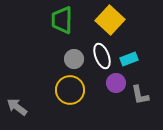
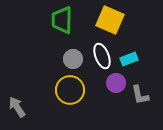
yellow square: rotated 20 degrees counterclockwise
gray circle: moved 1 px left
gray arrow: rotated 20 degrees clockwise
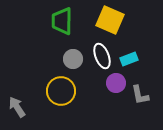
green trapezoid: moved 1 px down
yellow circle: moved 9 px left, 1 px down
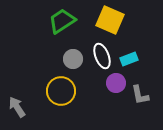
green trapezoid: rotated 56 degrees clockwise
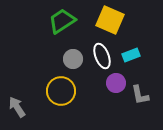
cyan rectangle: moved 2 px right, 4 px up
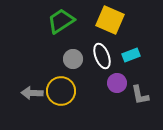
green trapezoid: moved 1 px left
purple circle: moved 1 px right
gray arrow: moved 15 px right, 14 px up; rotated 55 degrees counterclockwise
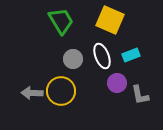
green trapezoid: rotated 92 degrees clockwise
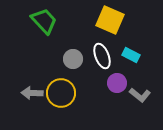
green trapezoid: moved 17 px left; rotated 12 degrees counterclockwise
cyan rectangle: rotated 48 degrees clockwise
yellow circle: moved 2 px down
gray L-shape: rotated 40 degrees counterclockwise
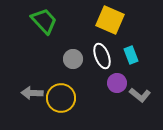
cyan rectangle: rotated 42 degrees clockwise
yellow circle: moved 5 px down
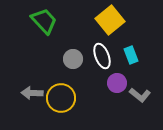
yellow square: rotated 28 degrees clockwise
